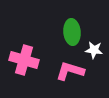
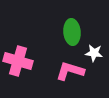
white star: moved 3 px down
pink cross: moved 6 px left, 1 px down
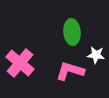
white star: moved 2 px right, 2 px down
pink cross: moved 2 px right, 2 px down; rotated 24 degrees clockwise
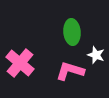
white star: rotated 12 degrees clockwise
